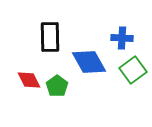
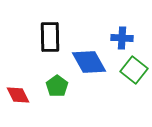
green square: moved 1 px right; rotated 16 degrees counterclockwise
red diamond: moved 11 px left, 15 px down
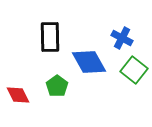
blue cross: rotated 25 degrees clockwise
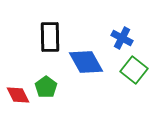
blue diamond: moved 3 px left
green pentagon: moved 11 px left, 1 px down
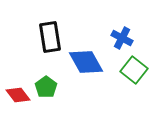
black rectangle: rotated 8 degrees counterclockwise
red diamond: rotated 10 degrees counterclockwise
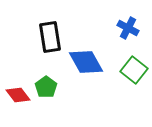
blue cross: moved 6 px right, 10 px up
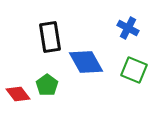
green square: rotated 16 degrees counterclockwise
green pentagon: moved 1 px right, 2 px up
red diamond: moved 1 px up
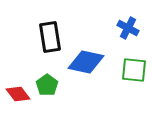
blue diamond: rotated 48 degrees counterclockwise
green square: rotated 16 degrees counterclockwise
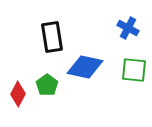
black rectangle: moved 2 px right
blue diamond: moved 1 px left, 5 px down
red diamond: rotated 65 degrees clockwise
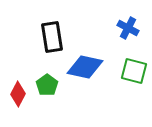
green square: moved 1 px down; rotated 8 degrees clockwise
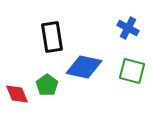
blue diamond: moved 1 px left
green square: moved 2 px left
red diamond: moved 1 px left; rotated 50 degrees counterclockwise
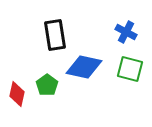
blue cross: moved 2 px left, 4 px down
black rectangle: moved 3 px right, 2 px up
green square: moved 2 px left, 2 px up
red diamond: rotated 35 degrees clockwise
